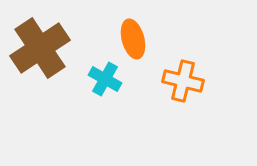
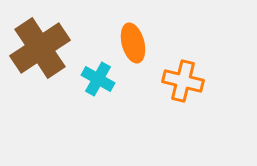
orange ellipse: moved 4 px down
cyan cross: moved 7 px left
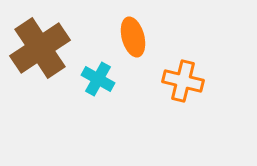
orange ellipse: moved 6 px up
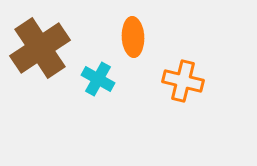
orange ellipse: rotated 12 degrees clockwise
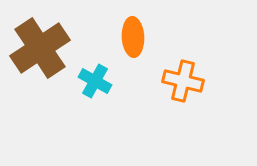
cyan cross: moved 3 px left, 2 px down
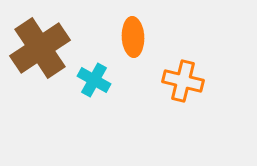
cyan cross: moved 1 px left, 1 px up
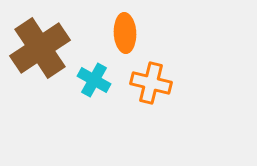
orange ellipse: moved 8 px left, 4 px up
orange cross: moved 32 px left, 2 px down
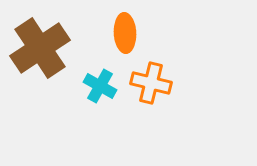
cyan cross: moved 6 px right, 6 px down
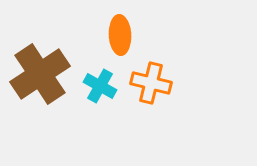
orange ellipse: moved 5 px left, 2 px down
brown cross: moved 26 px down
